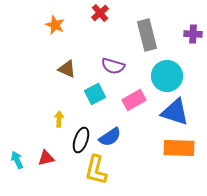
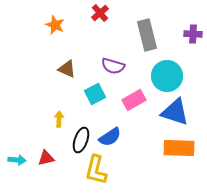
cyan arrow: rotated 120 degrees clockwise
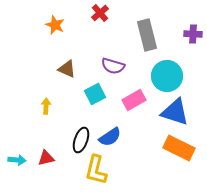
yellow arrow: moved 13 px left, 13 px up
orange rectangle: rotated 24 degrees clockwise
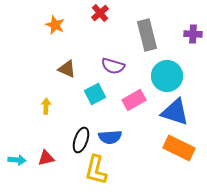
blue semicircle: rotated 30 degrees clockwise
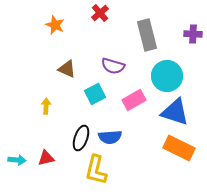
black ellipse: moved 2 px up
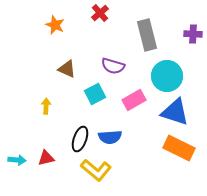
black ellipse: moved 1 px left, 1 px down
yellow L-shape: rotated 64 degrees counterclockwise
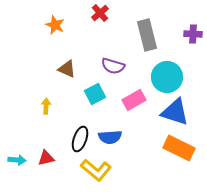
cyan circle: moved 1 px down
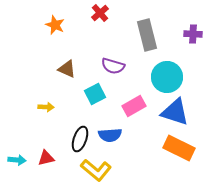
pink rectangle: moved 6 px down
yellow arrow: moved 1 px down; rotated 91 degrees clockwise
blue semicircle: moved 2 px up
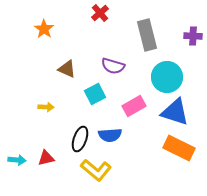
orange star: moved 11 px left, 4 px down; rotated 12 degrees clockwise
purple cross: moved 2 px down
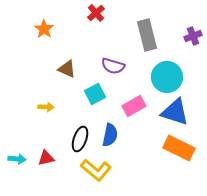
red cross: moved 4 px left
purple cross: rotated 24 degrees counterclockwise
blue semicircle: rotated 75 degrees counterclockwise
cyan arrow: moved 1 px up
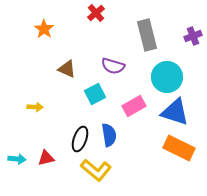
yellow arrow: moved 11 px left
blue semicircle: moved 1 px left; rotated 20 degrees counterclockwise
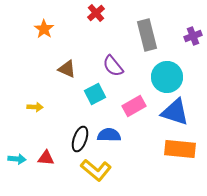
purple semicircle: rotated 35 degrees clockwise
blue semicircle: rotated 80 degrees counterclockwise
orange rectangle: moved 1 px right, 1 px down; rotated 20 degrees counterclockwise
red triangle: rotated 18 degrees clockwise
